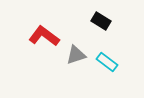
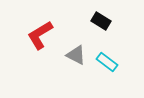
red L-shape: moved 4 px left, 1 px up; rotated 68 degrees counterclockwise
gray triangle: rotated 45 degrees clockwise
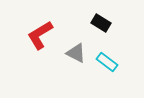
black rectangle: moved 2 px down
gray triangle: moved 2 px up
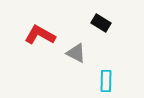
red L-shape: rotated 60 degrees clockwise
cyan rectangle: moved 1 px left, 19 px down; rotated 55 degrees clockwise
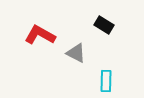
black rectangle: moved 3 px right, 2 px down
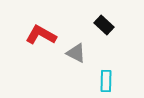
black rectangle: rotated 12 degrees clockwise
red L-shape: moved 1 px right
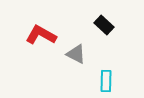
gray triangle: moved 1 px down
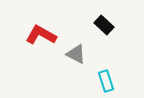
cyan rectangle: rotated 20 degrees counterclockwise
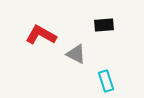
black rectangle: rotated 48 degrees counterclockwise
